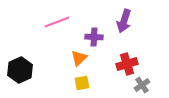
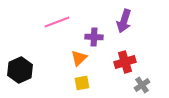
red cross: moved 2 px left, 2 px up
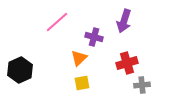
pink line: rotated 20 degrees counterclockwise
purple cross: rotated 12 degrees clockwise
red cross: moved 2 px right, 1 px down
gray cross: rotated 28 degrees clockwise
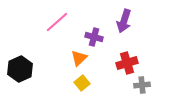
black hexagon: moved 1 px up
yellow square: rotated 28 degrees counterclockwise
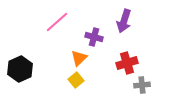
yellow square: moved 6 px left, 3 px up
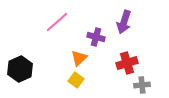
purple arrow: moved 1 px down
purple cross: moved 2 px right
yellow square: rotated 14 degrees counterclockwise
